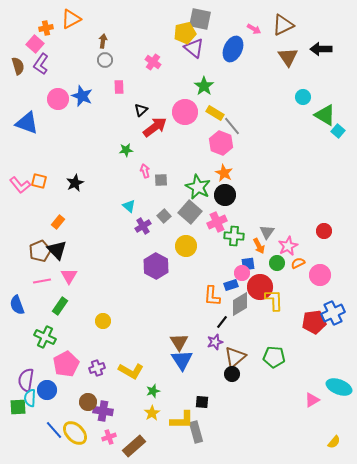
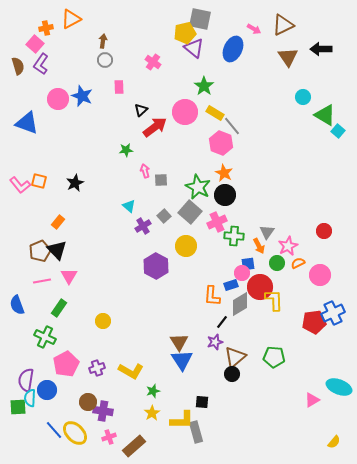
green rectangle at (60, 306): moved 1 px left, 2 px down
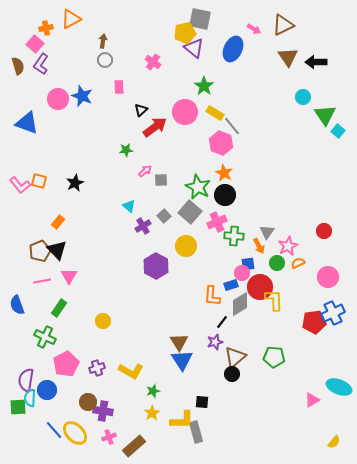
black arrow at (321, 49): moved 5 px left, 13 px down
green triangle at (325, 115): rotated 25 degrees clockwise
pink arrow at (145, 171): rotated 64 degrees clockwise
pink circle at (320, 275): moved 8 px right, 2 px down
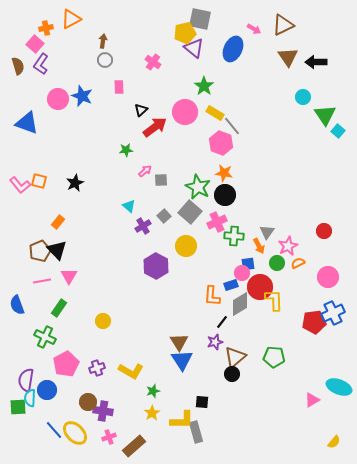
orange star at (224, 173): rotated 18 degrees counterclockwise
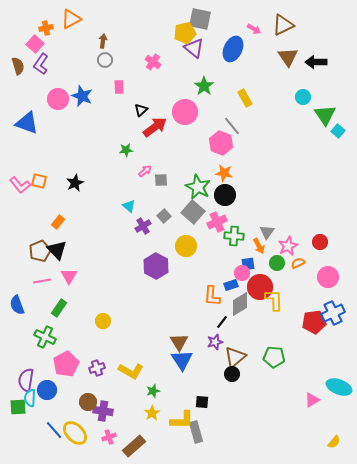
yellow rectangle at (215, 113): moved 30 px right, 15 px up; rotated 30 degrees clockwise
gray square at (190, 212): moved 3 px right
red circle at (324, 231): moved 4 px left, 11 px down
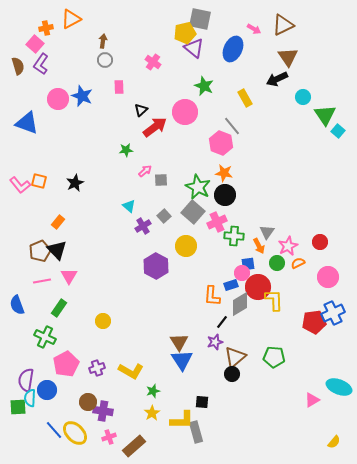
black arrow at (316, 62): moved 39 px left, 17 px down; rotated 25 degrees counterclockwise
green star at (204, 86): rotated 12 degrees counterclockwise
red circle at (260, 287): moved 2 px left
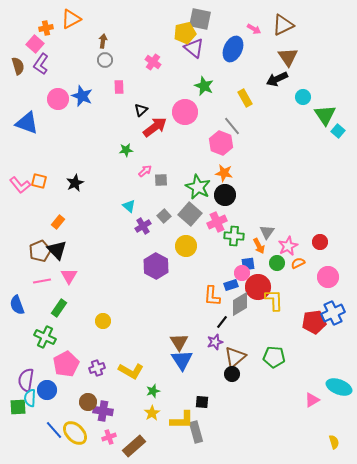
gray square at (193, 212): moved 3 px left, 2 px down
yellow semicircle at (334, 442): rotated 56 degrees counterclockwise
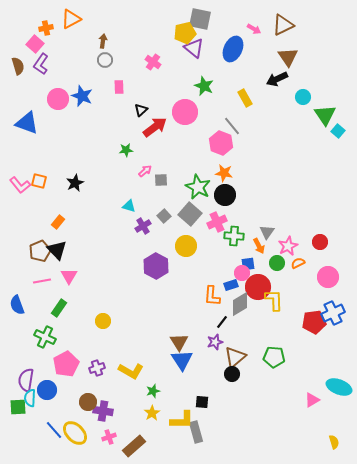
cyan triangle at (129, 206): rotated 24 degrees counterclockwise
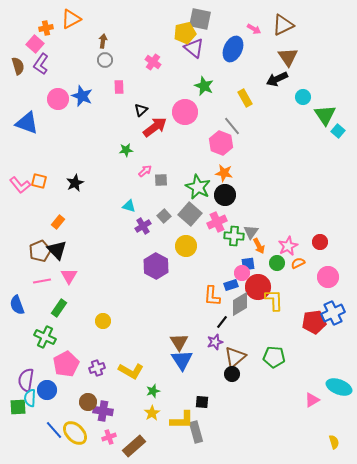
gray triangle at (267, 232): moved 16 px left
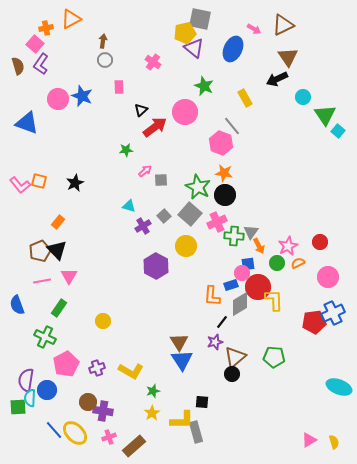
pink triangle at (312, 400): moved 3 px left, 40 px down
